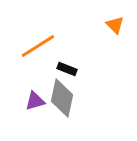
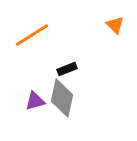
orange line: moved 6 px left, 11 px up
black rectangle: rotated 42 degrees counterclockwise
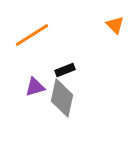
black rectangle: moved 2 px left, 1 px down
purple triangle: moved 14 px up
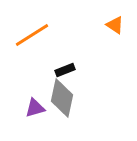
orange triangle: rotated 12 degrees counterclockwise
purple triangle: moved 21 px down
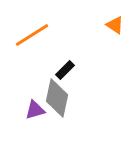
black rectangle: rotated 24 degrees counterclockwise
gray diamond: moved 5 px left
purple triangle: moved 2 px down
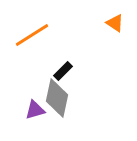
orange triangle: moved 2 px up
black rectangle: moved 2 px left, 1 px down
